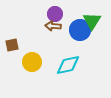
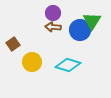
purple circle: moved 2 px left, 1 px up
brown arrow: moved 1 px down
brown square: moved 1 px right, 1 px up; rotated 24 degrees counterclockwise
cyan diamond: rotated 30 degrees clockwise
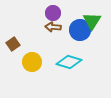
cyan diamond: moved 1 px right, 3 px up
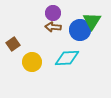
cyan diamond: moved 2 px left, 4 px up; rotated 20 degrees counterclockwise
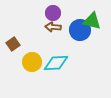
green triangle: rotated 48 degrees counterclockwise
cyan diamond: moved 11 px left, 5 px down
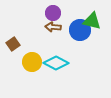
cyan diamond: rotated 30 degrees clockwise
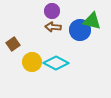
purple circle: moved 1 px left, 2 px up
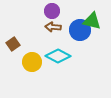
cyan diamond: moved 2 px right, 7 px up
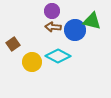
blue circle: moved 5 px left
